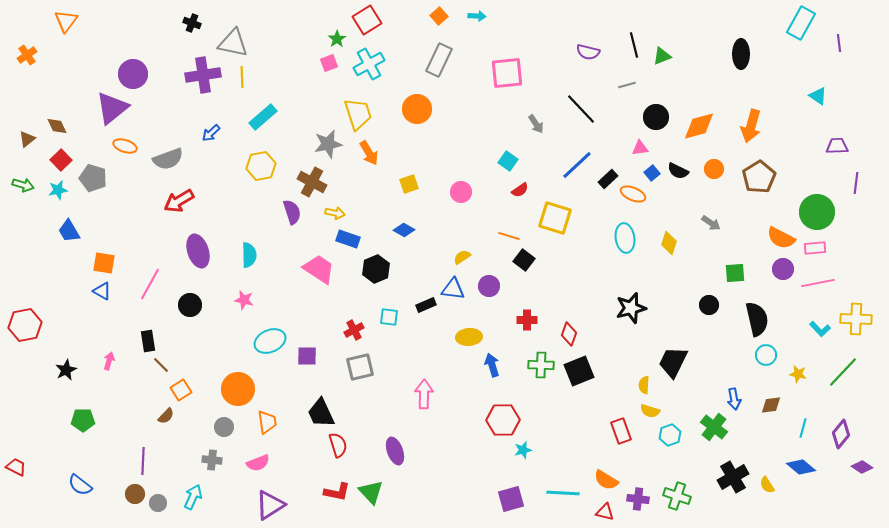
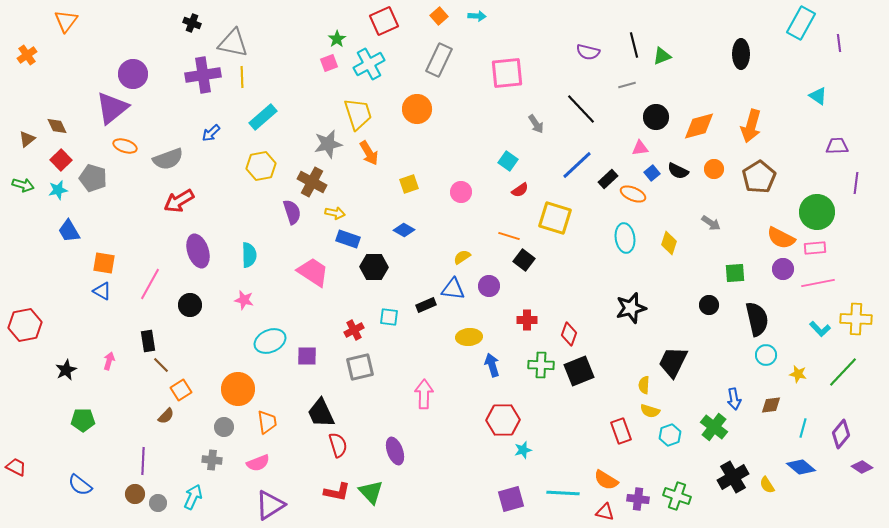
red square at (367, 20): moved 17 px right, 1 px down; rotated 8 degrees clockwise
pink trapezoid at (319, 269): moved 6 px left, 3 px down
black hexagon at (376, 269): moved 2 px left, 2 px up; rotated 24 degrees clockwise
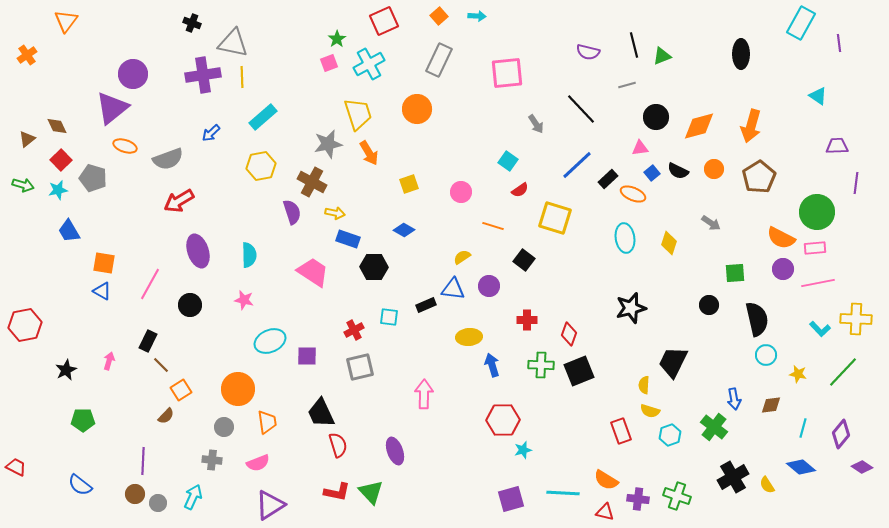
orange line at (509, 236): moved 16 px left, 10 px up
black rectangle at (148, 341): rotated 35 degrees clockwise
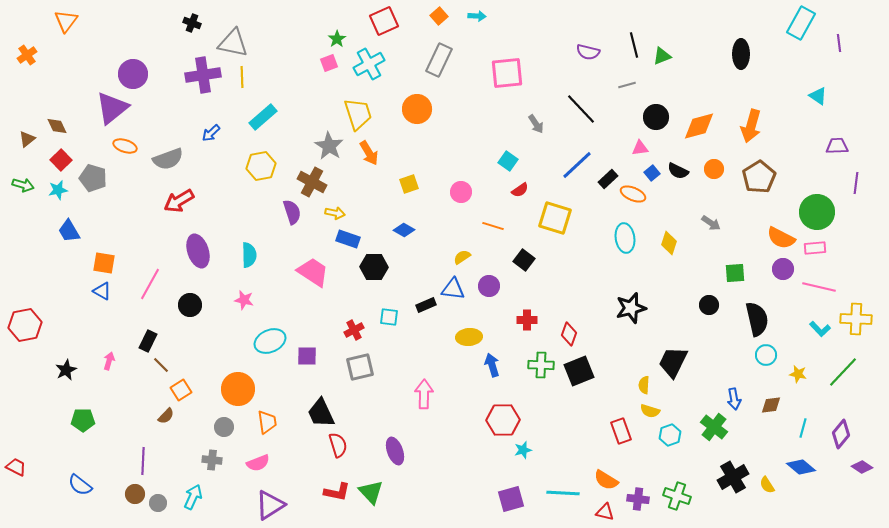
gray star at (328, 144): moved 1 px right, 2 px down; rotated 28 degrees counterclockwise
pink line at (818, 283): moved 1 px right, 4 px down; rotated 24 degrees clockwise
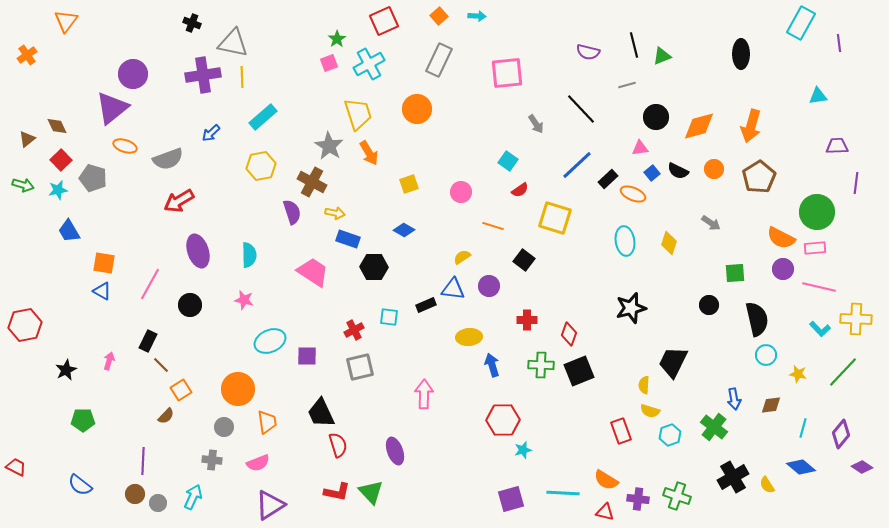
cyan triangle at (818, 96): rotated 42 degrees counterclockwise
cyan ellipse at (625, 238): moved 3 px down
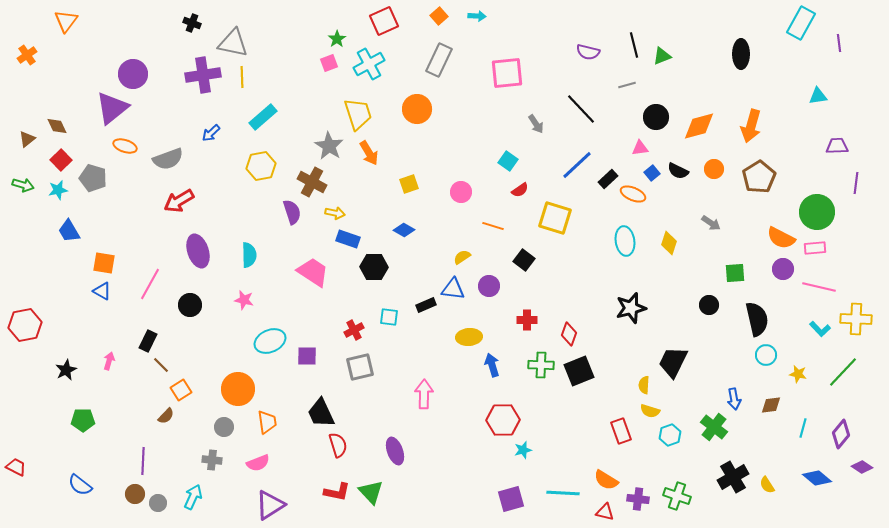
blue diamond at (801, 467): moved 16 px right, 11 px down
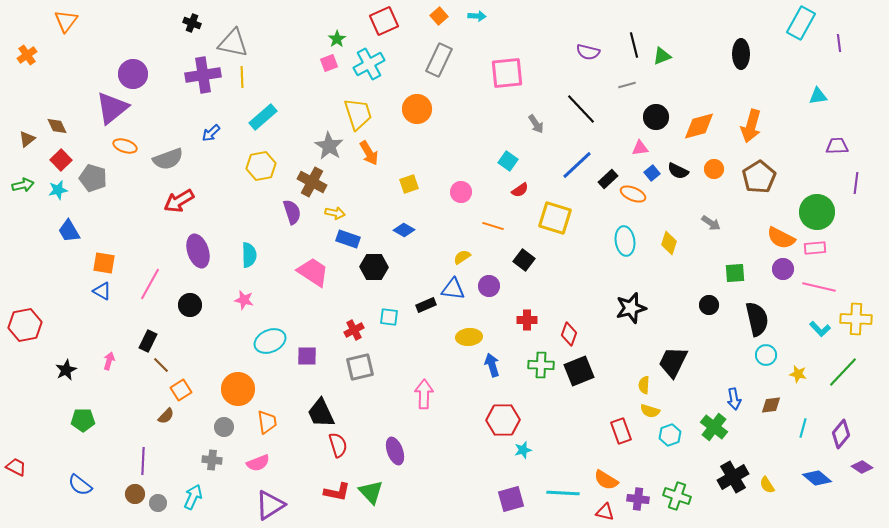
green arrow at (23, 185): rotated 30 degrees counterclockwise
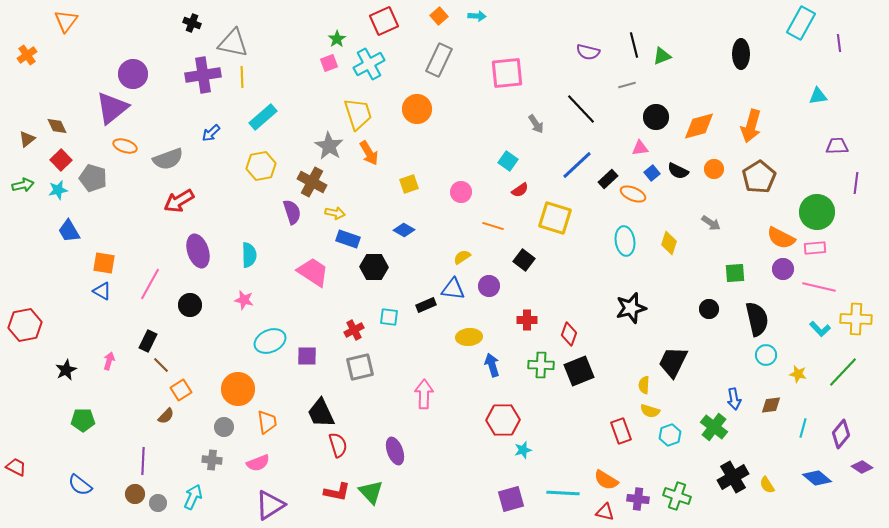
black circle at (709, 305): moved 4 px down
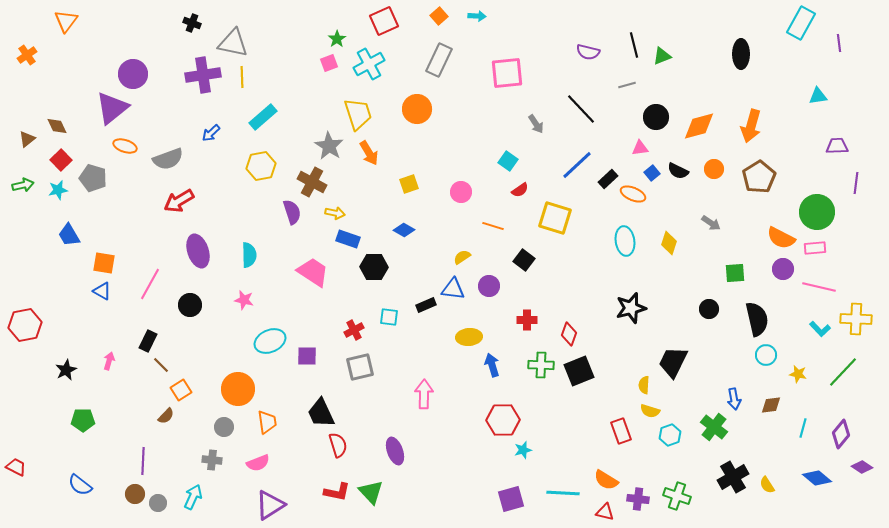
blue trapezoid at (69, 231): moved 4 px down
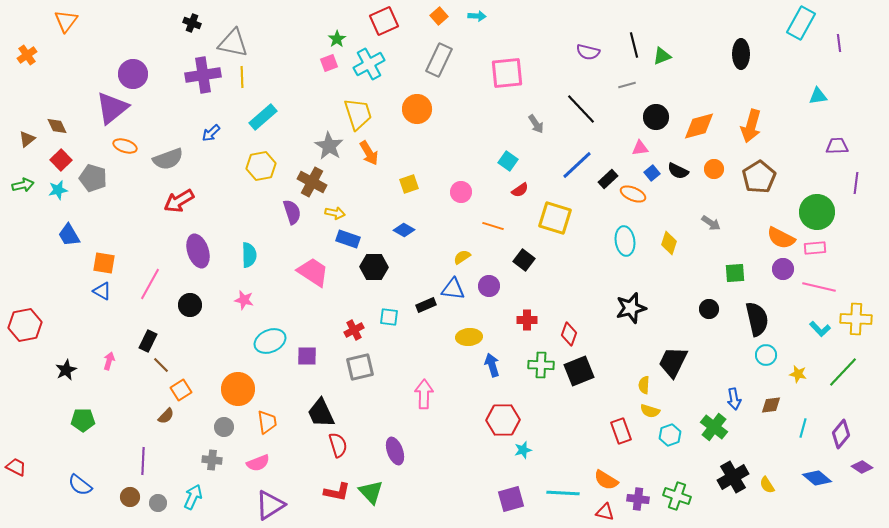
brown circle at (135, 494): moved 5 px left, 3 px down
